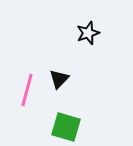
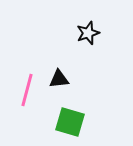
black triangle: rotated 40 degrees clockwise
green square: moved 4 px right, 5 px up
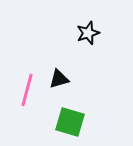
black triangle: rotated 10 degrees counterclockwise
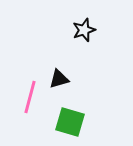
black star: moved 4 px left, 3 px up
pink line: moved 3 px right, 7 px down
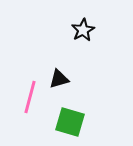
black star: moved 1 px left; rotated 10 degrees counterclockwise
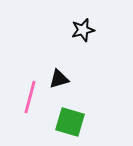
black star: rotated 15 degrees clockwise
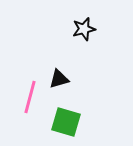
black star: moved 1 px right, 1 px up
green square: moved 4 px left
